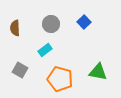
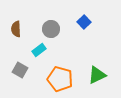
gray circle: moved 5 px down
brown semicircle: moved 1 px right, 1 px down
cyan rectangle: moved 6 px left
green triangle: moved 1 px left, 3 px down; rotated 36 degrees counterclockwise
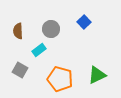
brown semicircle: moved 2 px right, 2 px down
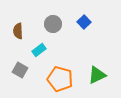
gray circle: moved 2 px right, 5 px up
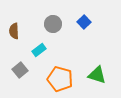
brown semicircle: moved 4 px left
gray square: rotated 21 degrees clockwise
green triangle: rotated 42 degrees clockwise
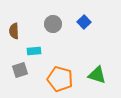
cyan rectangle: moved 5 px left, 1 px down; rotated 32 degrees clockwise
gray square: rotated 21 degrees clockwise
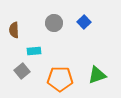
gray circle: moved 1 px right, 1 px up
brown semicircle: moved 1 px up
gray square: moved 2 px right, 1 px down; rotated 21 degrees counterclockwise
green triangle: rotated 36 degrees counterclockwise
orange pentagon: rotated 15 degrees counterclockwise
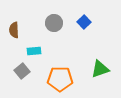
green triangle: moved 3 px right, 6 px up
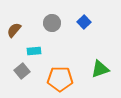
gray circle: moved 2 px left
brown semicircle: rotated 42 degrees clockwise
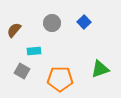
gray square: rotated 21 degrees counterclockwise
